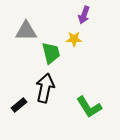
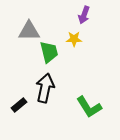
gray triangle: moved 3 px right
green trapezoid: moved 2 px left, 1 px up
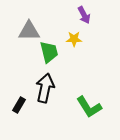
purple arrow: rotated 48 degrees counterclockwise
black rectangle: rotated 21 degrees counterclockwise
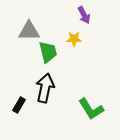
green trapezoid: moved 1 px left
green L-shape: moved 2 px right, 2 px down
